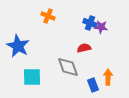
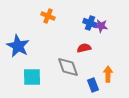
purple star: moved 1 px up
orange arrow: moved 3 px up
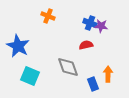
red semicircle: moved 2 px right, 3 px up
cyan square: moved 2 px left, 1 px up; rotated 24 degrees clockwise
blue rectangle: moved 1 px up
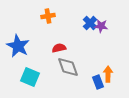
orange cross: rotated 32 degrees counterclockwise
blue cross: rotated 24 degrees clockwise
red semicircle: moved 27 px left, 3 px down
cyan square: moved 1 px down
blue rectangle: moved 5 px right, 2 px up
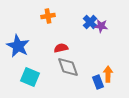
blue cross: moved 1 px up
red semicircle: moved 2 px right
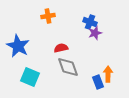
blue cross: rotated 24 degrees counterclockwise
purple star: moved 6 px left, 7 px down; rotated 24 degrees counterclockwise
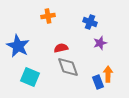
purple star: moved 5 px right, 10 px down
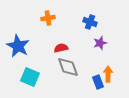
orange cross: moved 2 px down
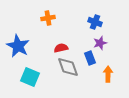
blue cross: moved 5 px right
blue rectangle: moved 8 px left, 24 px up
